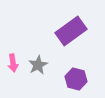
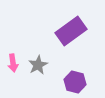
purple hexagon: moved 1 px left, 3 px down
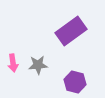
gray star: rotated 24 degrees clockwise
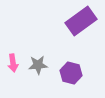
purple rectangle: moved 10 px right, 10 px up
purple hexagon: moved 4 px left, 9 px up
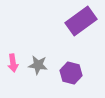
gray star: rotated 12 degrees clockwise
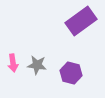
gray star: moved 1 px left
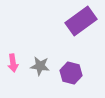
gray star: moved 3 px right, 1 px down
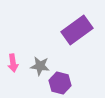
purple rectangle: moved 4 px left, 9 px down
purple hexagon: moved 11 px left, 10 px down
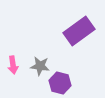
purple rectangle: moved 2 px right, 1 px down
pink arrow: moved 2 px down
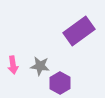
purple hexagon: rotated 15 degrees clockwise
